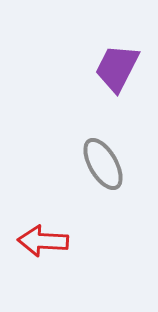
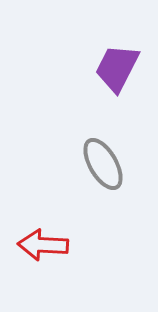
red arrow: moved 4 px down
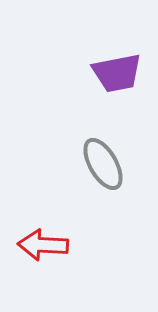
purple trapezoid: moved 5 px down; rotated 128 degrees counterclockwise
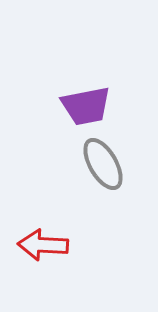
purple trapezoid: moved 31 px left, 33 px down
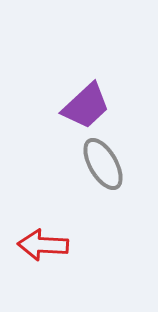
purple trapezoid: rotated 32 degrees counterclockwise
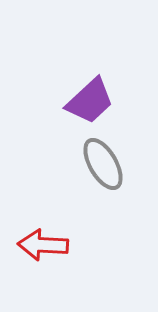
purple trapezoid: moved 4 px right, 5 px up
